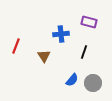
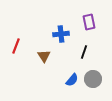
purple rectangle: rotated 63 degrees clockwise
gray circle: moved 4 px up
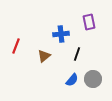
black line: moved 7 px left, 2 px down
brown triangle: rotated 24 degrees clockwise
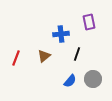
red line: moved 12 px down
blue semicircle: moved 2 px left, 1 px down
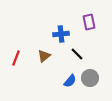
black line: rotated 64 degrees counterclockwise
gray circle: moved 3 px left, 1 px up
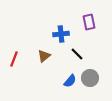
red line: moved 2 px left, 1 px down
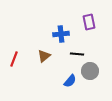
black line: rotated 40 degrees counterclockwise
gray circle: moved 7 px up
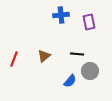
blue cross: moved 19 px up
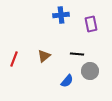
purple rectangle: moved 2 px right, 2 px down
blue semicircle: moved 3 px left
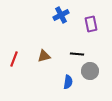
blue cross: rotated 21 degrees counterclockwise
brown triangle: rotated 24 degrees clockwise
blue semicircle: moved 1 px right, 1 px down; rotated 32 degrees counterclockwise
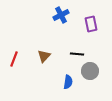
brown triangle: rotated 32 degrees counterclockwise
